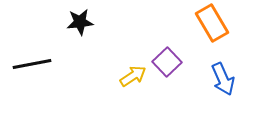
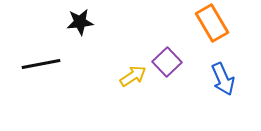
black line: moved 9 px right
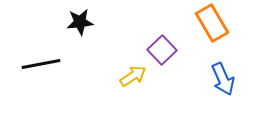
purple square: moved 5 px left, 12 px up
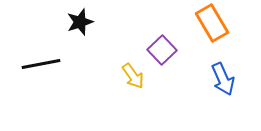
black star: rotated 12 degrees counterclockwise
yellow arrow: rotated 88 degrees clockwise
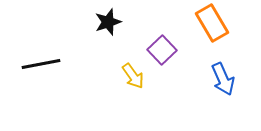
black star: moved 28 px right
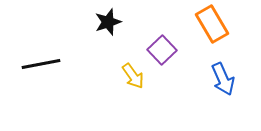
orange rectangle: moved 1 px down
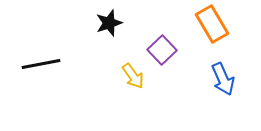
black star: moved 1 px right, 1 px down
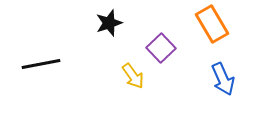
purple square: moved 1 px left, 2 px up
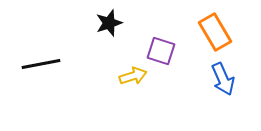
orange rectangle: moved 3 px right, 8 px down
purple square: moved 3 px down; rotated 28 degrees counterclockwise
yellow arrow: rotated 72 degrees counterclockwise
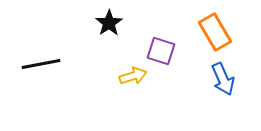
black star: rotated 16 degrees counterclockwise
